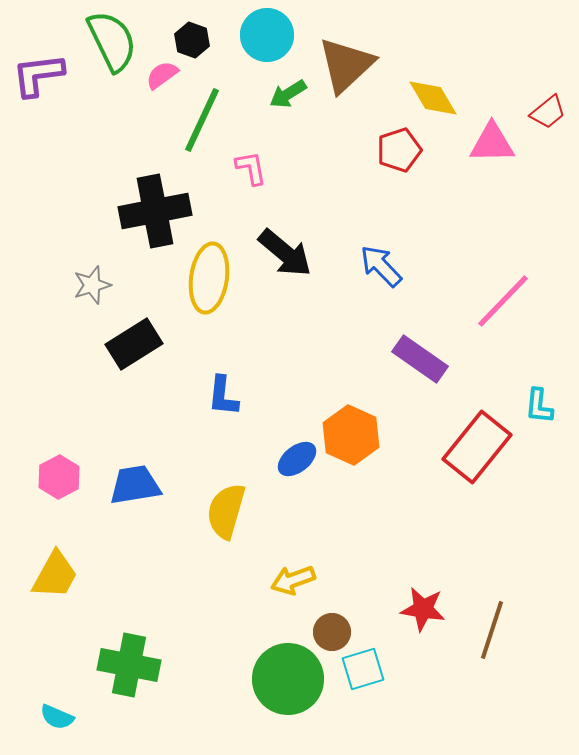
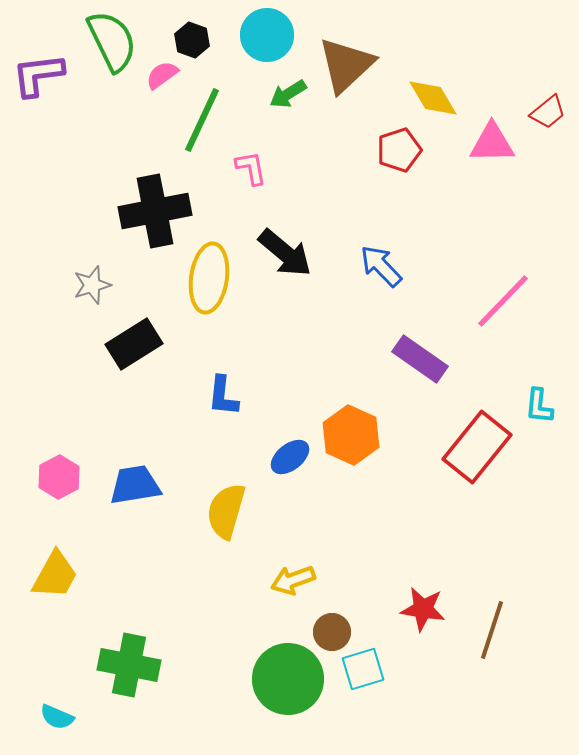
blue ellipse: moved 7 px left, 2 px up
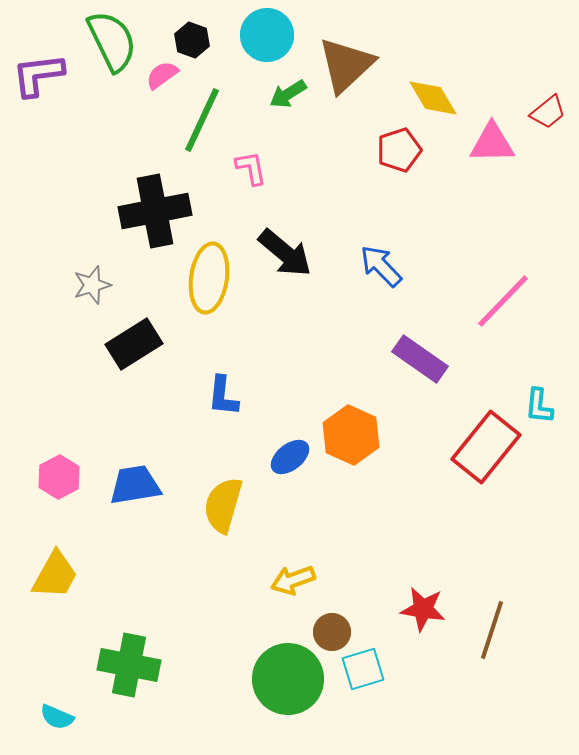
red rectangle: moved 9 px right
yellow semicircle: moved 3 px left, 6 px up
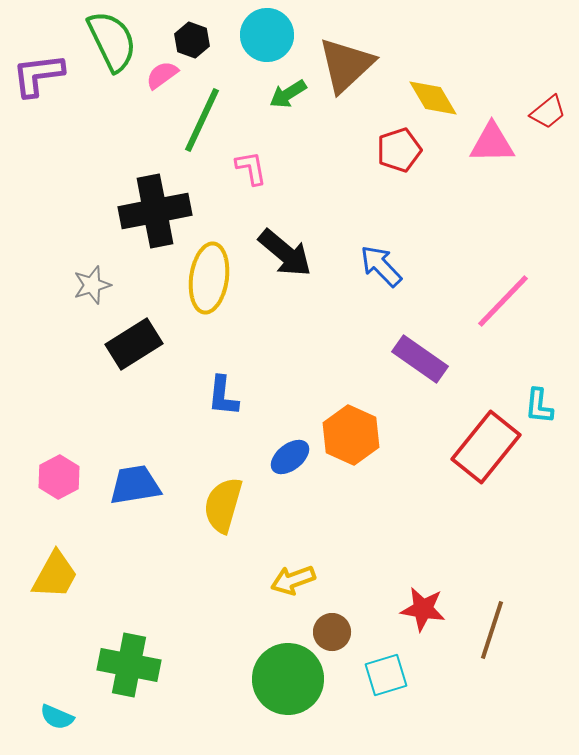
cyan square: moved 23 px right, 6 px down
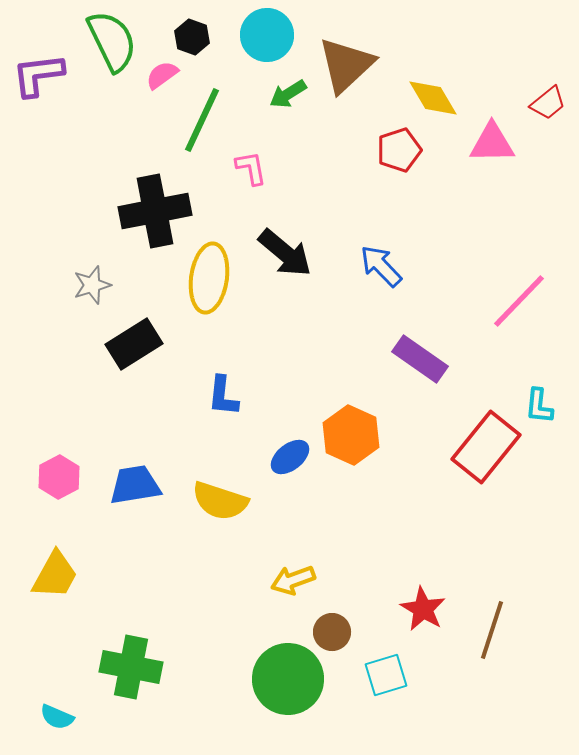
black hexagon: moved 3 px up
red trapezoid: moved 9 px up
pink line: moved 16 px right
yellow semicircle: moved 3 px left, 4 px up; rotated 88 degrees counterclockwise
red star: rotated 21 degrees clockwise
green cross: moved 2 px right, 2 px down
